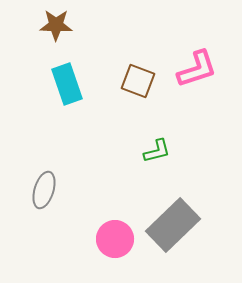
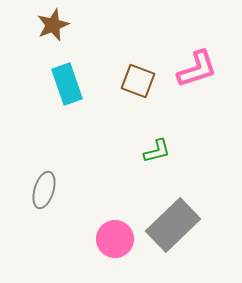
brown star: moved 3 px left; rotated 24 degrees counterclockwise
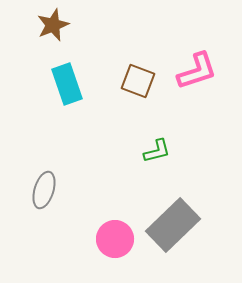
pink L-shape: moved 2 px down
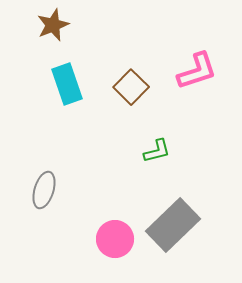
brown square: moved 7 px left, 6 px down; rotated 24 degrees clockwise
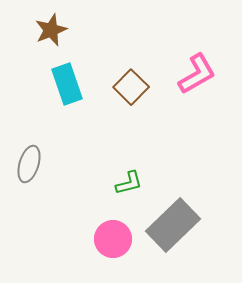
brown star: moved 2 px left, 5 px down
pink L-shape: moved 3 px down; rotated 12 degrees counterclockwise
green L-shape: moved 28 px left, 32 px down
gray ellipse: moved 15 px left, 26 px up
pink circle: moved 2 px left
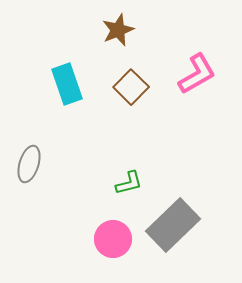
brown star: moved 67 px right
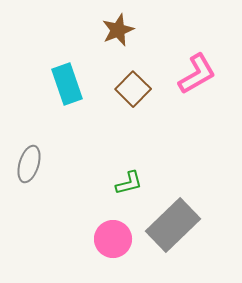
brown square: moved 2 px right, 2 px down
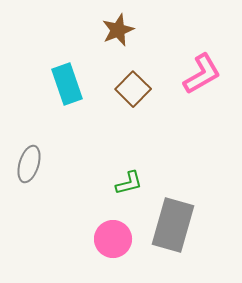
pink L-shape: moved 5 px right
gray rectangle: rotated 30 degrees counterclockwise
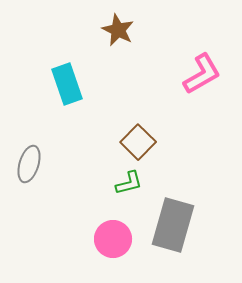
brown star: rotated 24 degrees counterclockwise
brown square: moved 5 px right, 53 px down
